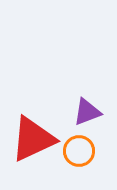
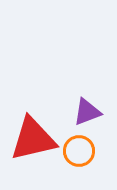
red triangle: rotated 12 degrees clockwise
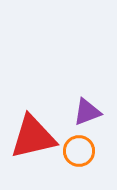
red triangle: moved 2 px up
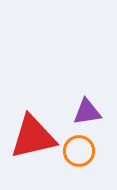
purple triangle: rotated 12 degrees clockwise
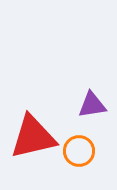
purple triangle: moved 5 px right, 7 px up
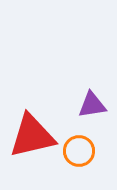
red triangle: moved 1 px left, 1 px up
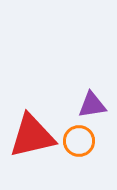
orange circle: moved 10 px up
